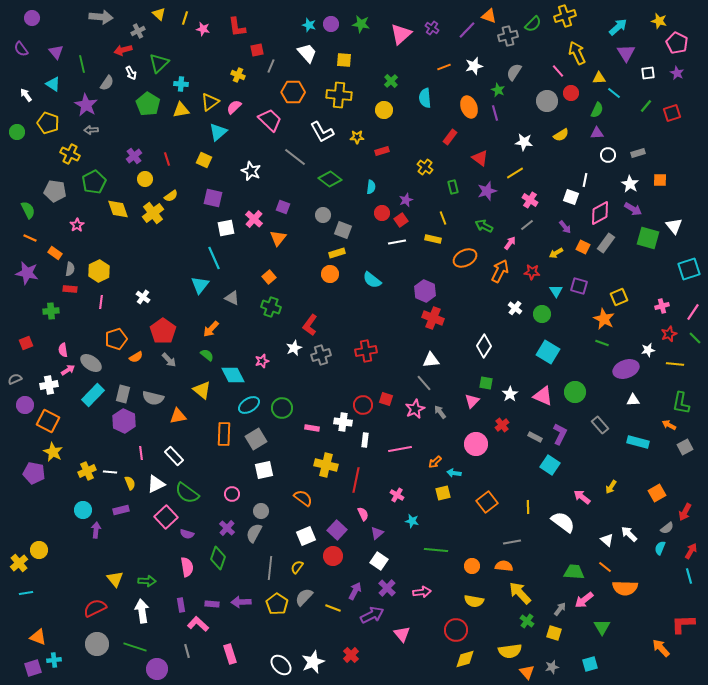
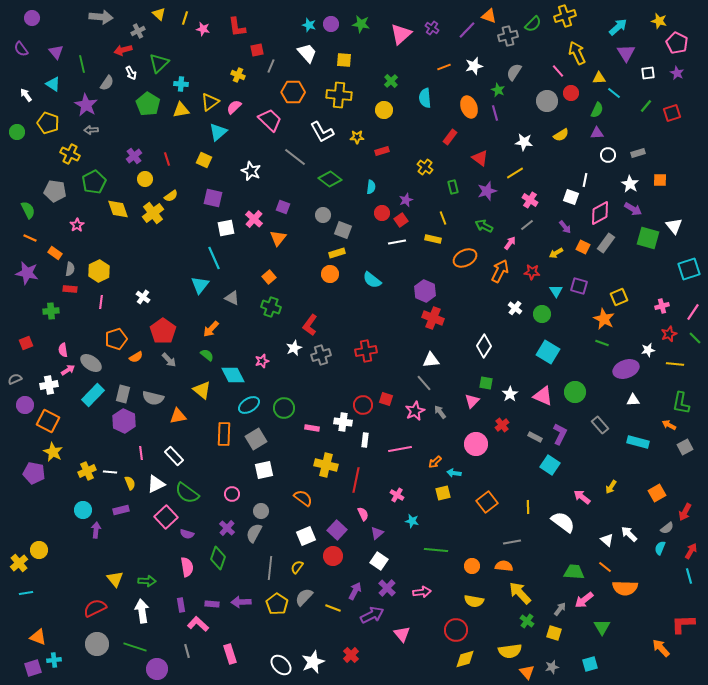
green circle at (282, 408): moved 2 px right
pink star at (415, 409): moved 2 px down
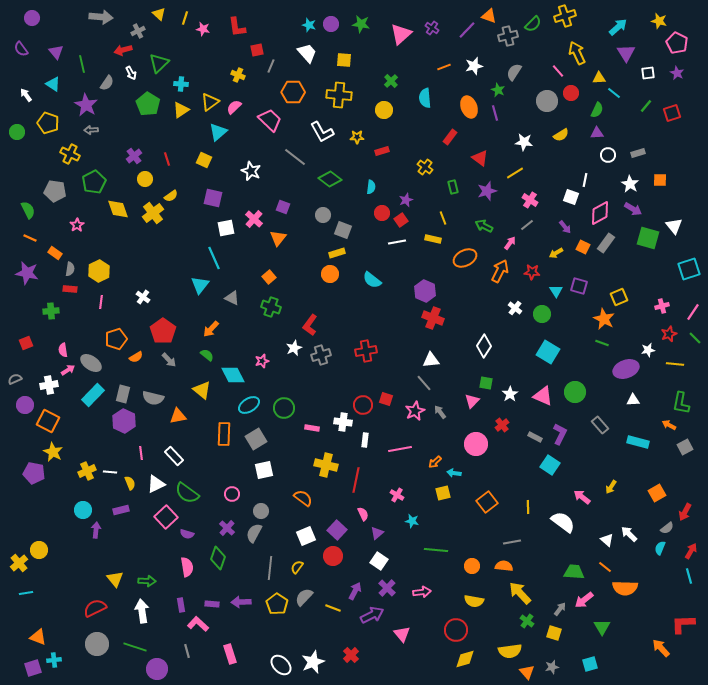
yellow triangle at (181, 110): rotated 24 degrees counterclockwise
